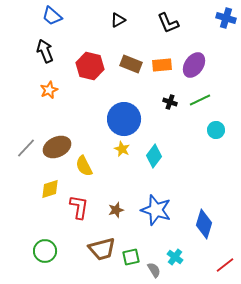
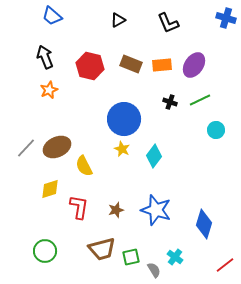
black arrow: moved 6 px down
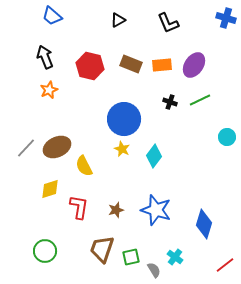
cyan circle: moved 11 px right, 7 px down
brown trapezoid: rotated 124 degrees clockwise
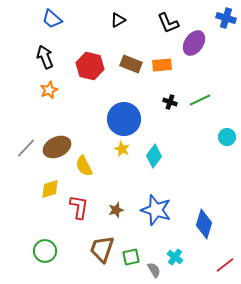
blue trapezoid: moved 3 px down
purple ellipse: moved 22 px up
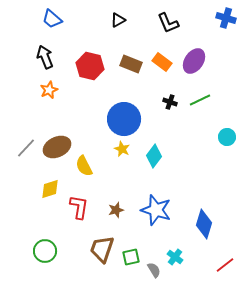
purple ellipse: moved 18 px down
orange rectangle: moved 3 px up; rotated 42 degrees clockwise
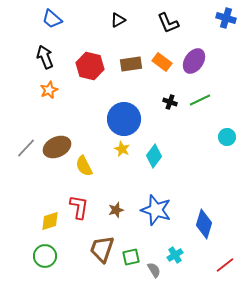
brown rectangle: rotated 30 degrees counterclockwise
yellow diamond: moved 32 px down
green circle: moved 5 px down
cyan cross: moved 2 px up; rotated 21 degrees clockwise
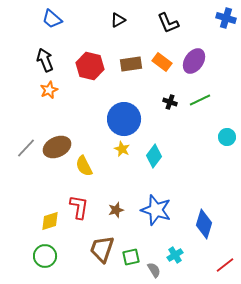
black arrow: moved 3 px down
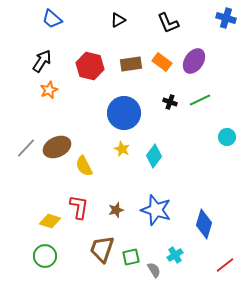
black arrow: moved 3 px left, 1 px down; rotated 55 degrees clockwise
blue circle: moved 6 px up
yellow diamond: rotated 35 degrees clockwise
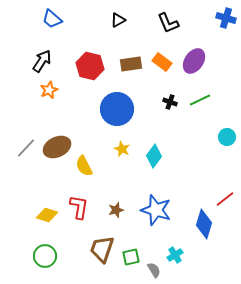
blue circle: moved 7 px left, 4 px up
yellow diamond: moved 3 px left, 6 px up
red line: moved 66 px up
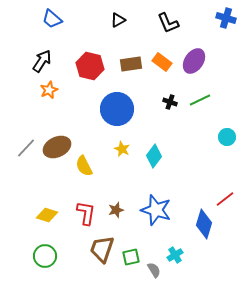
red L-shape: moved 7 px right, 6 px down
